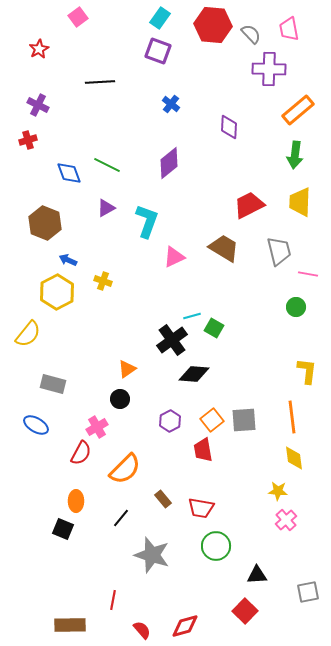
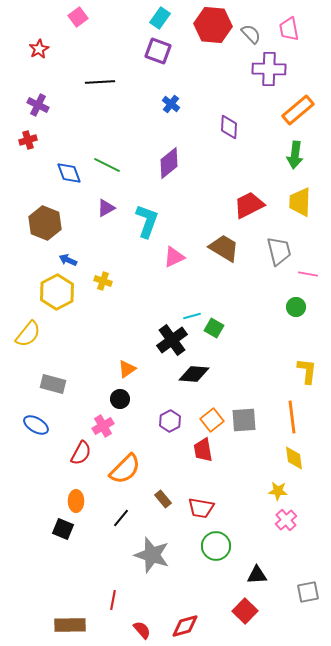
pink cross at (97, 427): moved 6 px right, 1 px up
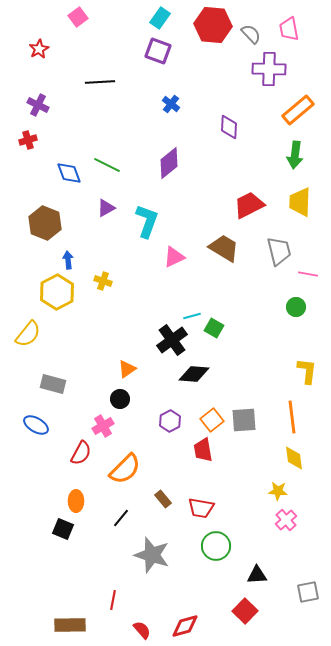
blue arrow at (68, 260): rotated 60 degrees clockwise
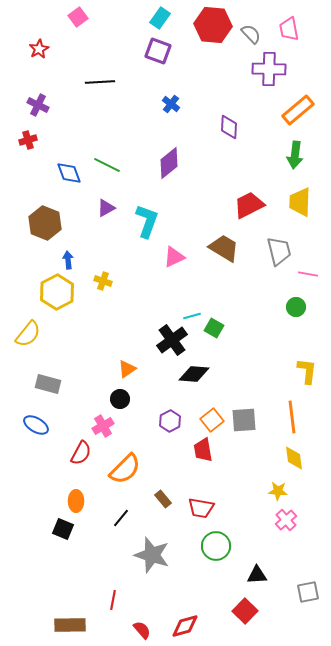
gray rectangle at (53, 384): moved 5 px left
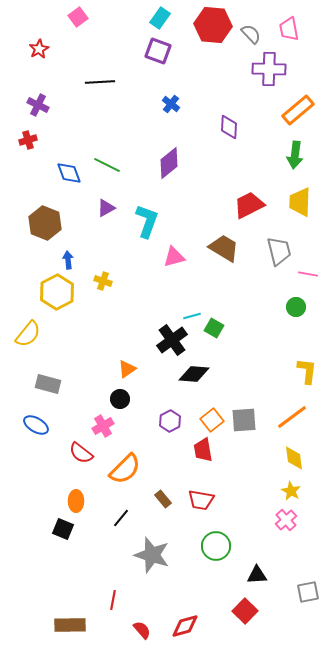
pink triangle at (174, 257): rotated 10 degrees clockwise
orange line at (292, 417): rotated 60 degrees clockwise
red semicircle at (81, 453): rotated 100 degrees clockwise
yellow star at (278, 491): moved 13 px right; rotated 24 degrees clockwise
red trapezoid at (201, 508): moved 8 px up
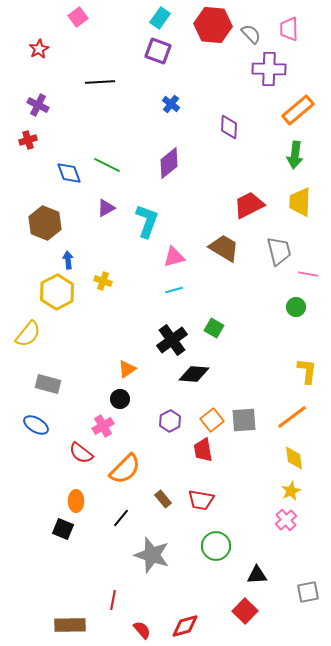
pink trapezoid at (289, 29): rotated 10 degrees clockwise
cyan line at (192, 316): moved 18 px left, 26 px up
yellow star at (291, 491): rotated 18 degrees clockwise
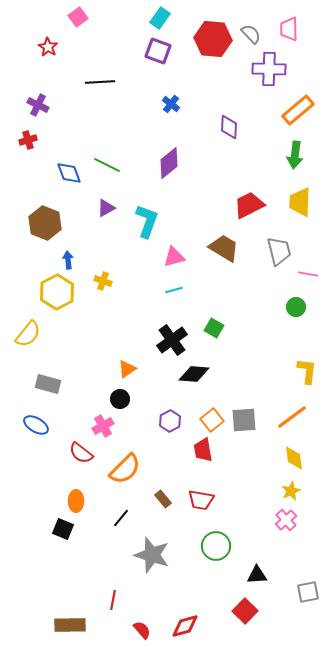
red hexagon at (213, 25): moved 14 px down
red star at (39, 49): moved 9 px right, 2 px up; rotated 12 degrees counterclockwise
